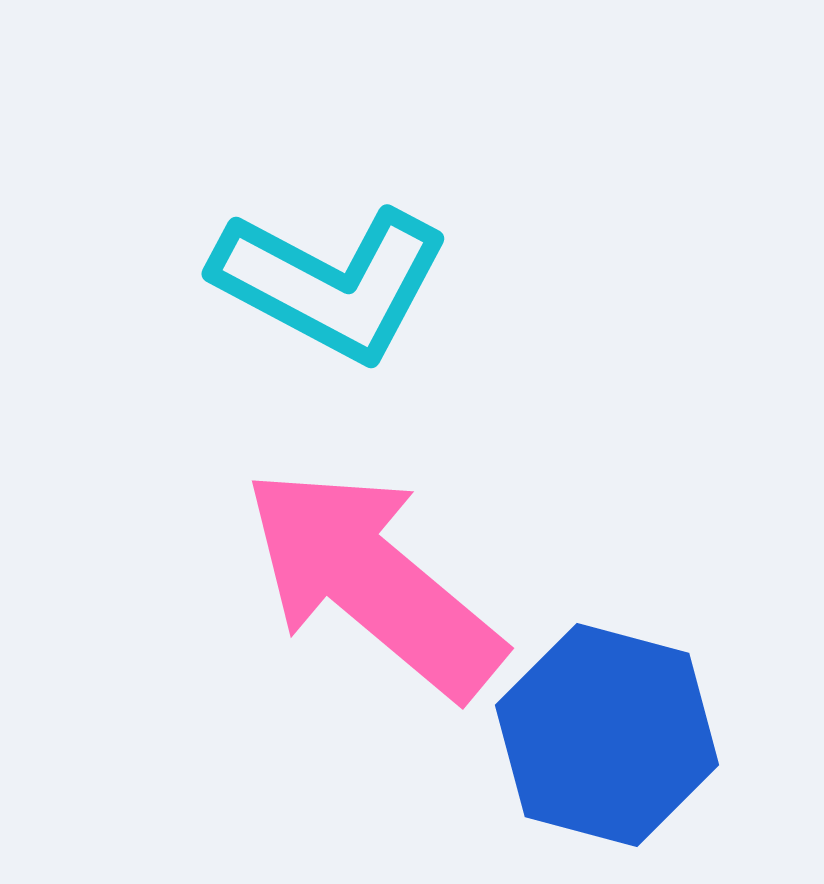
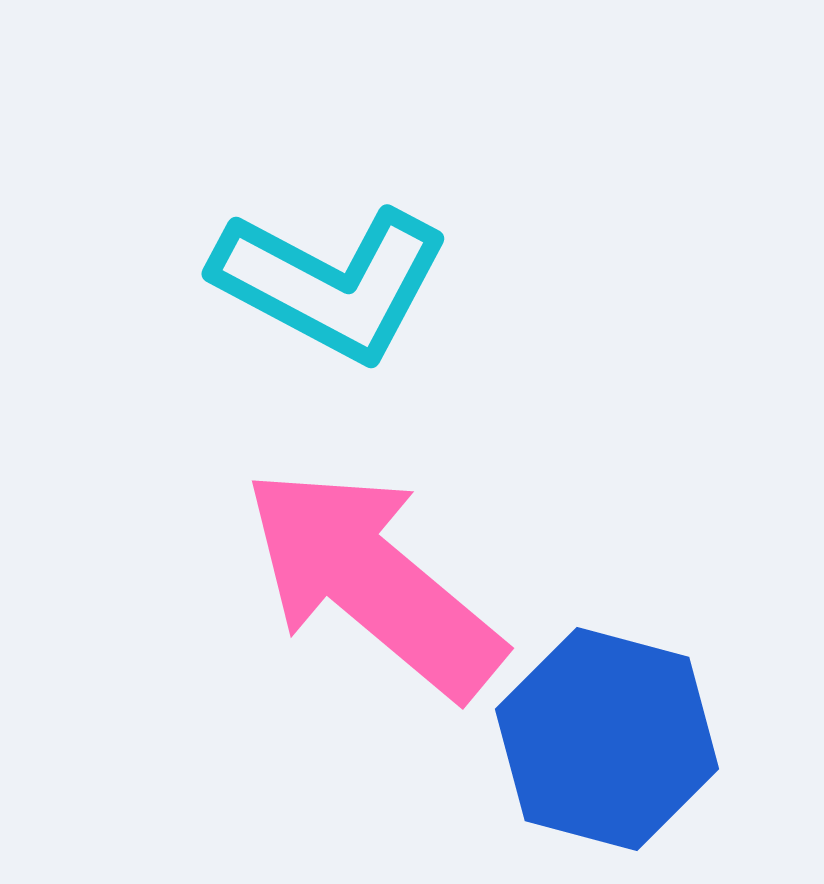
blue hexagon: moved 4 px down
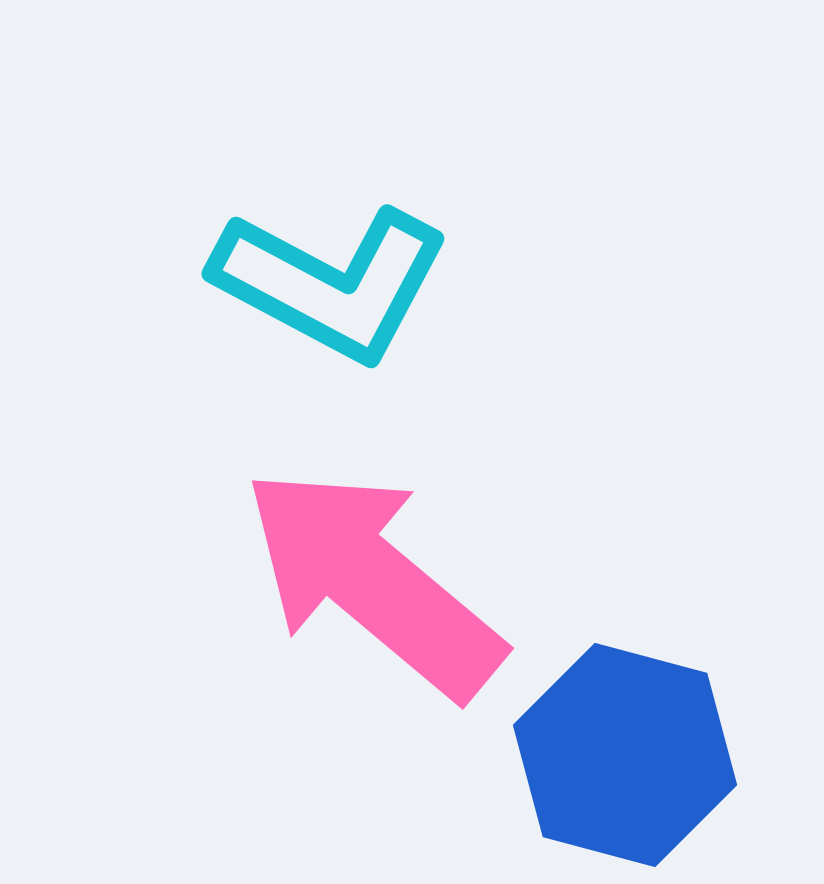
blue hexagon: moved 18 px right, 16 px down
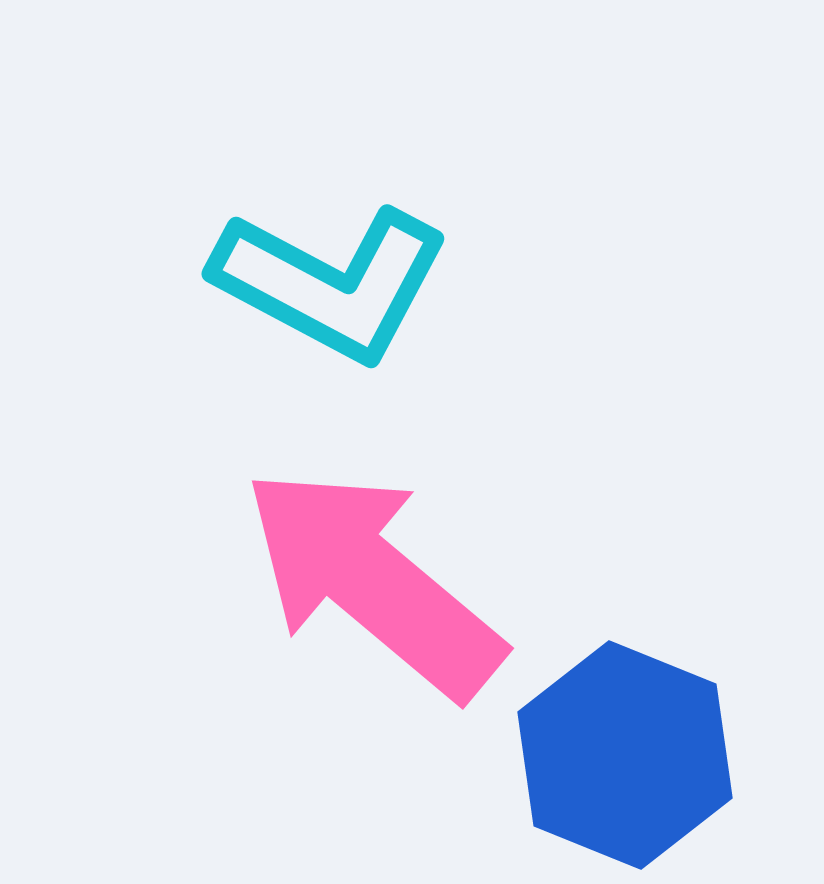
blue hexagon: rotated 7 degrees clockwise
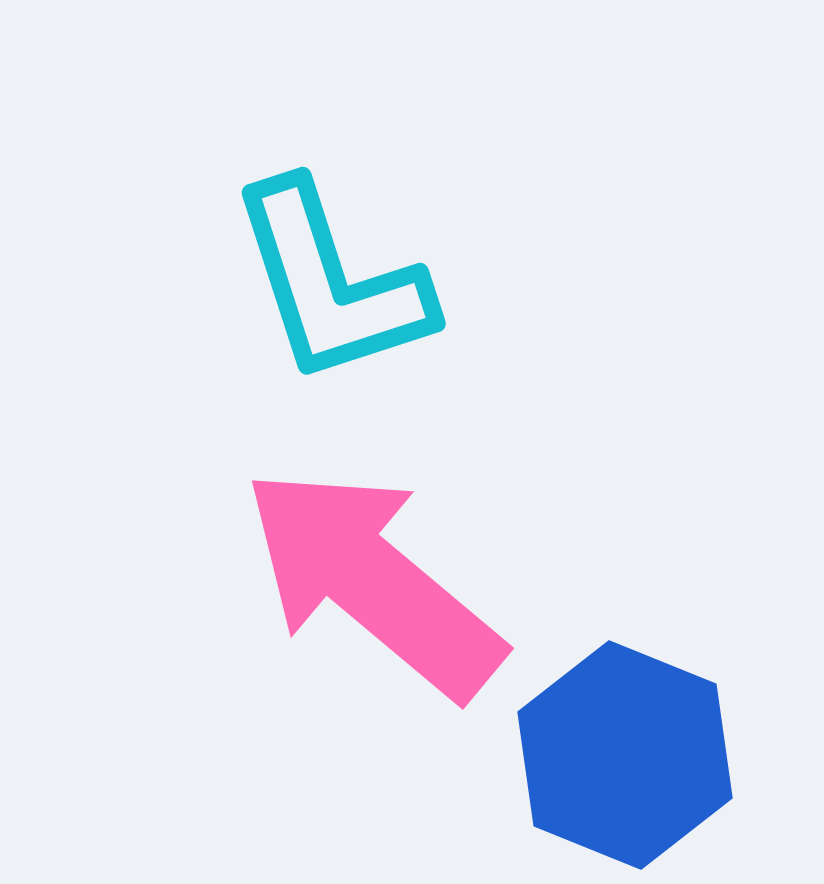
cyan L-shape: rotated 44 degrees clockwise
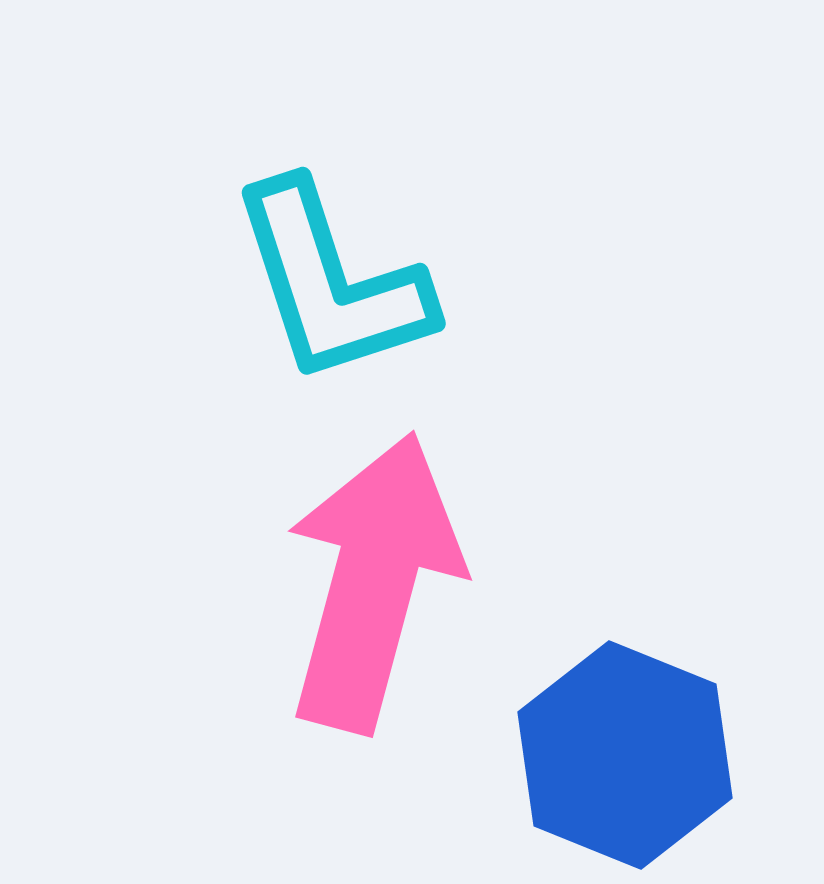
pink arrow: rotated 65 degrees clockwise
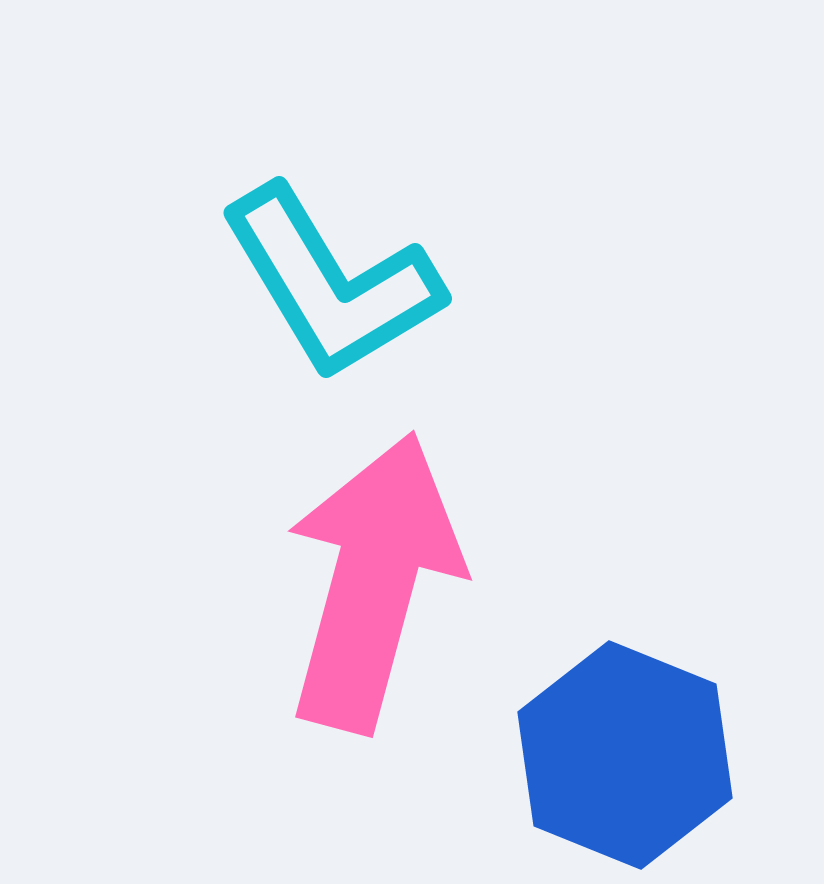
cyan L-shape: rotated 13 degrees counterclockwise
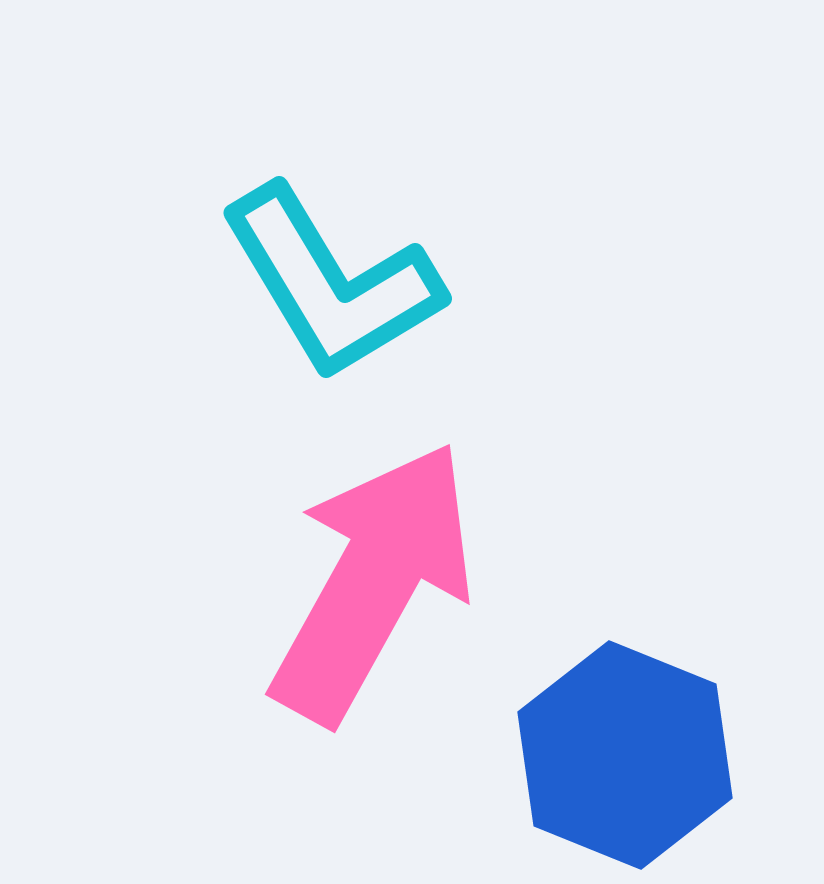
pink arrow: rotated 14 degrees clockwise
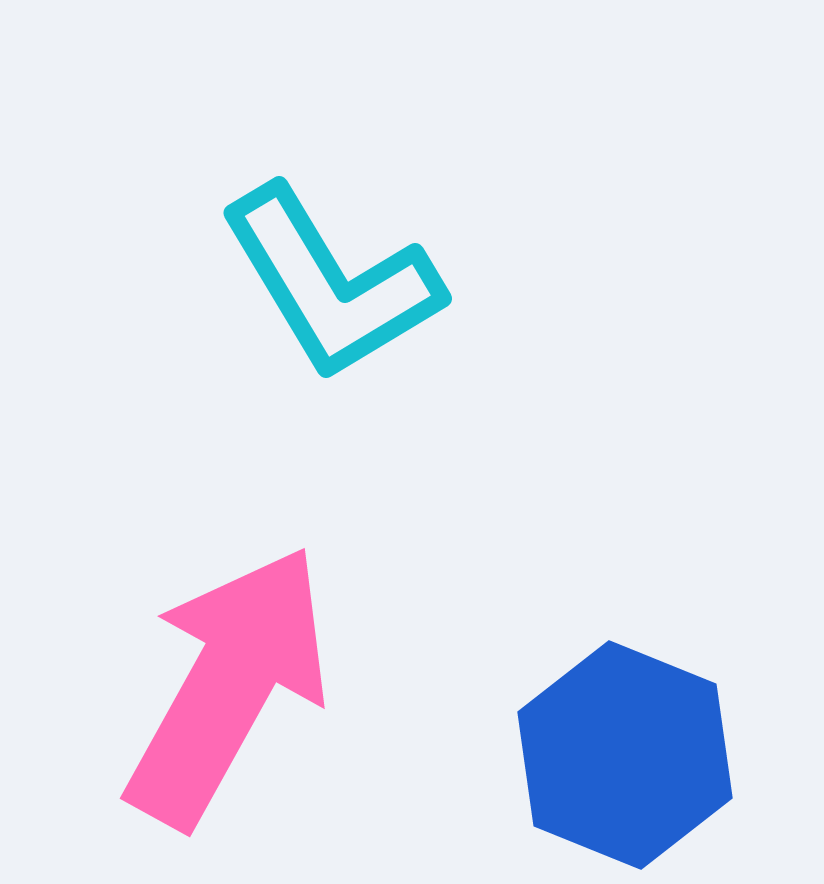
pink arrow: moved 145 px left, 104 px down
